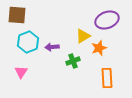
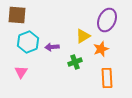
purple ellipse: rotated 45 degrees counterclockwise
orange star: moved 2 px right, 1 px down
green cross: moved 2 px right, 1 px down
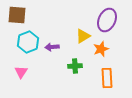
green cross: moved 4 px down; rotated 16 degrees clockwise
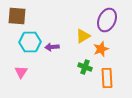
brown square: moved 1 px down
cyan hexagon: moved 2 px right; rotated 20 degrees clockwise
green cross: moved 10 px right, 1 px down; rotated 24 degrees clockwise
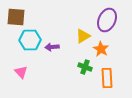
brown square: moved 1 px left, 1 px down
cyan hexagon: moved 2 px up
orange star: rotated 21 degrees counterclockwise
pink triangle: rotated 16 degrees counterclockwise
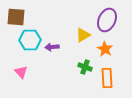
yellow triangle: moved 1 px up
orange star: moved 4 px right
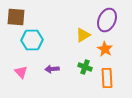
cyan hexagon: moved 2 px right
purple arrow: moved 22 px down
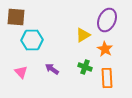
purple arrow: rotated 40 degrees clockwise
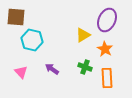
cyan hexagon: rotated 15 degrees clockwise
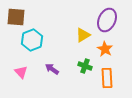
cyan hexagon: rotated 25 degrees clockwise
green cross: moved 1 px up
